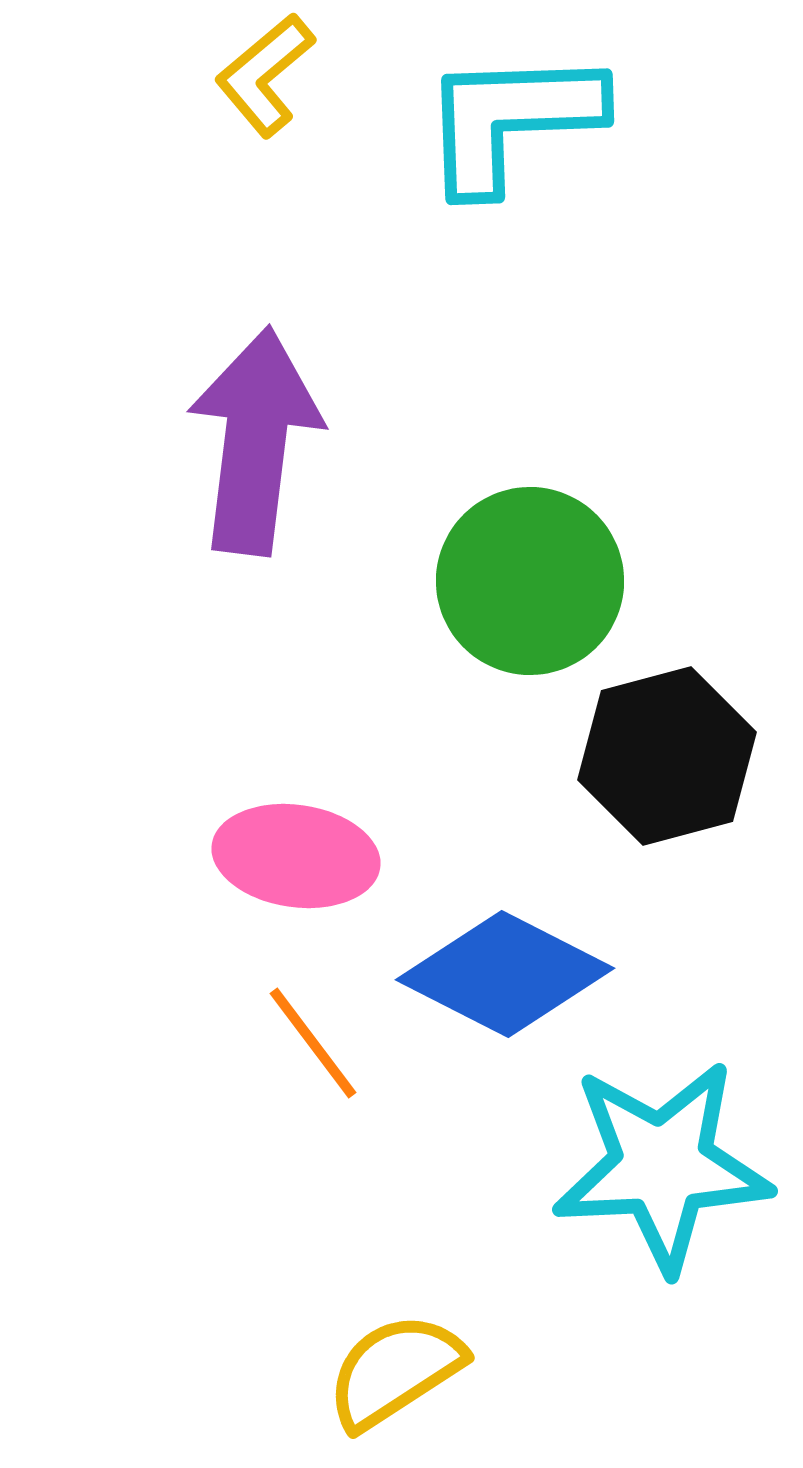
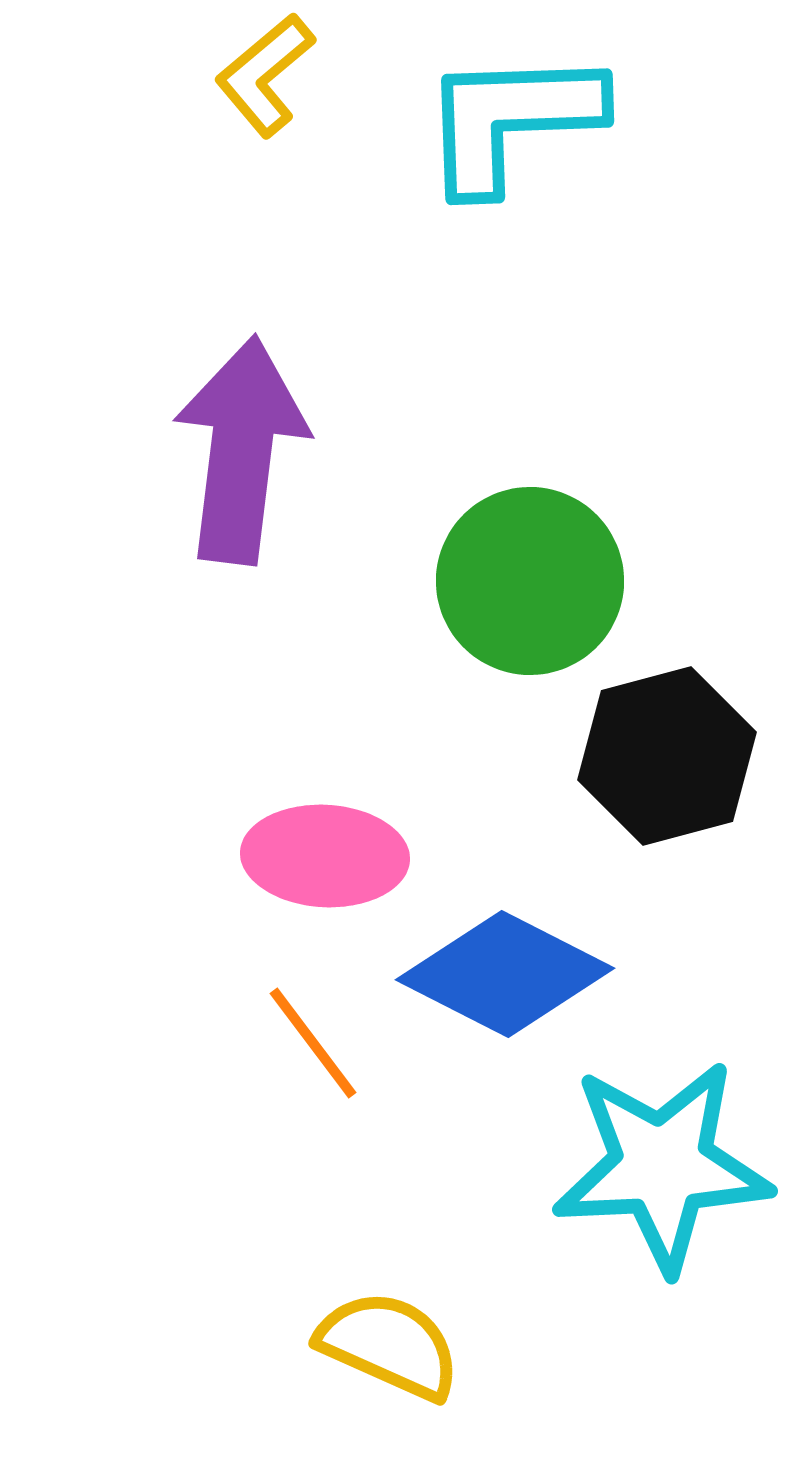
purple arrow: moved 14 px left, 9 px down
pink ellipse: moved 29 px right; rotated 5 degrees counterclockwise
yellow semicircle: moved 6 px left, 26 px up; rotated 57 degrees clockwise
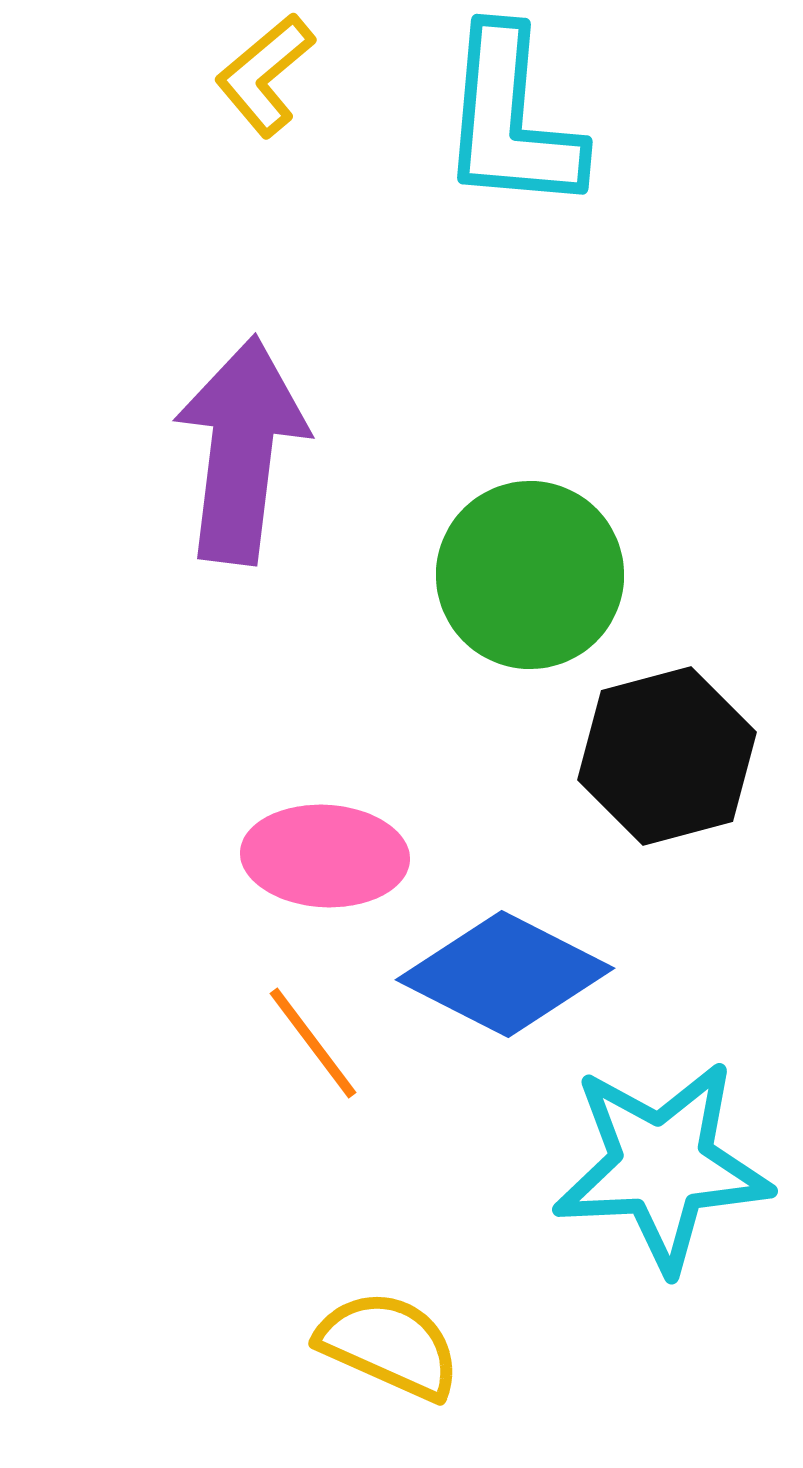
cyan L-shape: rotated 83 degrees counterclockwise
green circle: moved 6 px up
